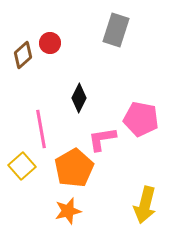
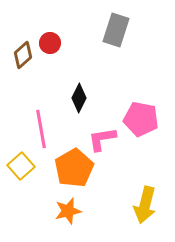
yellow square: moved 1 px left
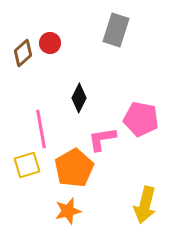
brown diamond: moved 2 px up
yellow square: moved 6 px right, 1 px up; rotated 24 degrees clockwise
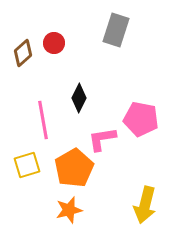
red circle: moved 4 px right
pink line: moved 2 px right, 9 px up
orange star: moved 1 px right, 1 px up
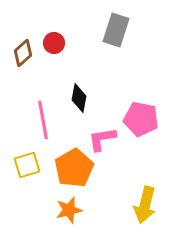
black diamond: rotated 16 degrees counterclockwise
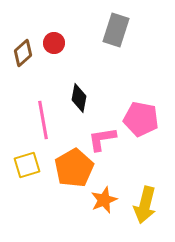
orange star: moved 35 px right, 10 px up; rotated 8 degrees counterclockwise
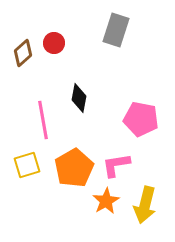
pink L-shape: moved 14 px right, 26 px down
orange star: moved 2 px right, 1 px down; rotated 8 degrees counterclockwise
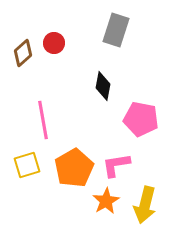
black diamond: moved 24 px right, 12 px up
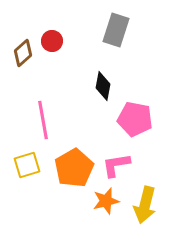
red circle: moved 2 px left, 2 px up
pink pentagon: moved 6 px left
orange star: rotated 16 degrees clockwise
